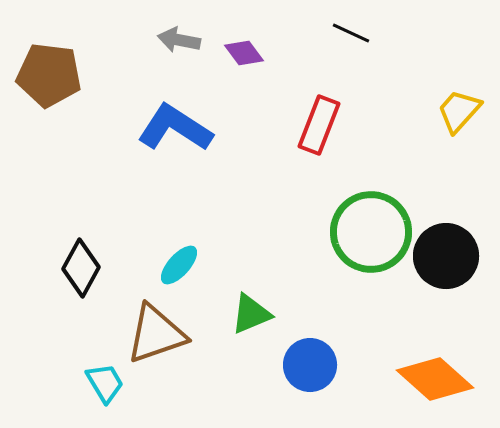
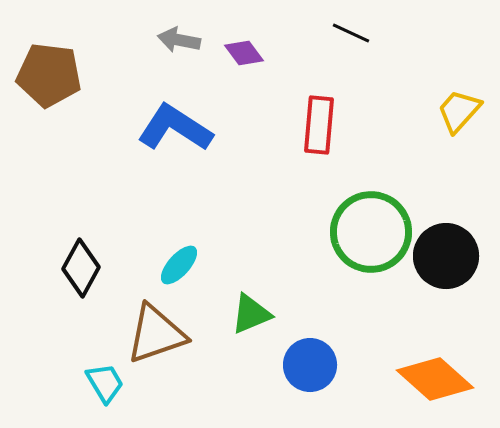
red rectangle: rotated 16 degrees counterclockwise
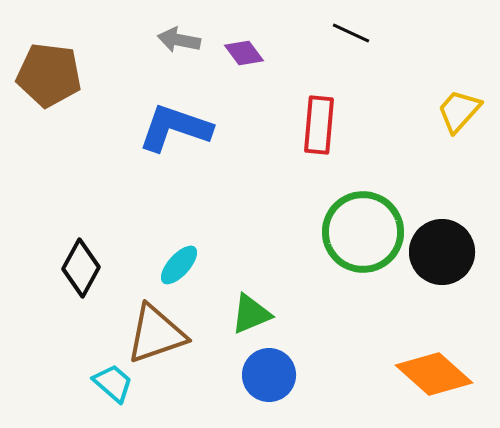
blue L-shape: rotated 14 degrees counterclockwise
green circle: moved 8 px left
black circle: moved 4 px left, 4 px up
blue circle: moved 41 px left, 10 px down
orange diamond: moved 1 px left, 5 px up
cyan trapezoid: moved 8 px right; rotated 18 degrees counterclockwise
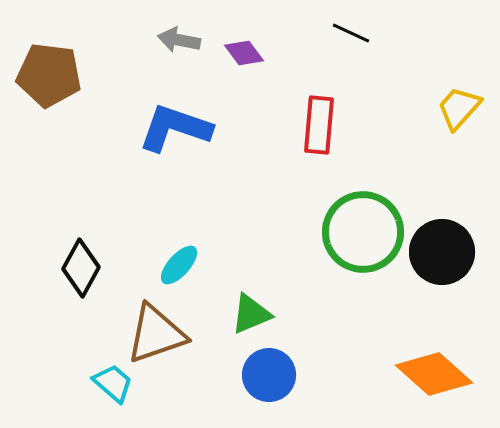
yellow trapezoid: moved 3 px up
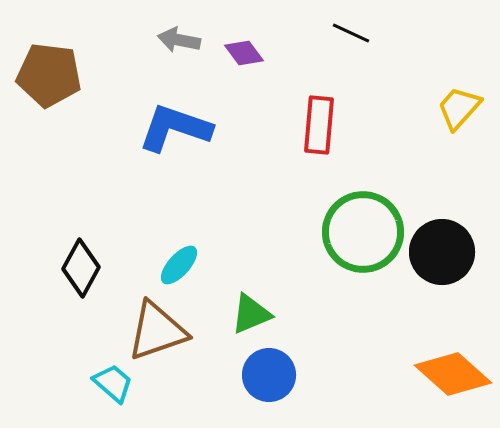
brown triangle: moved 1 px right, 3 px up
orange diamond: moved 19 px right
